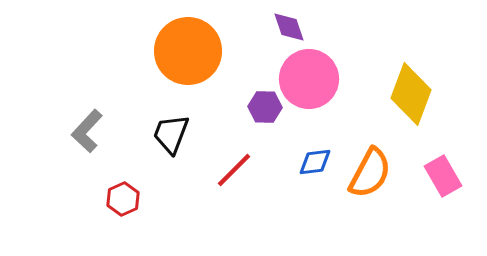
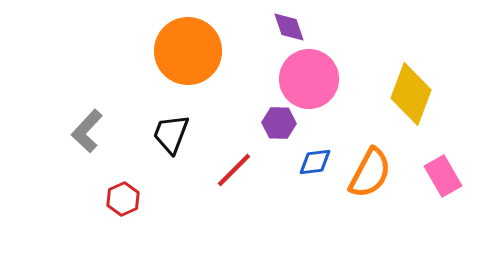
purple hexagon: moved 14 px right, 16 px down
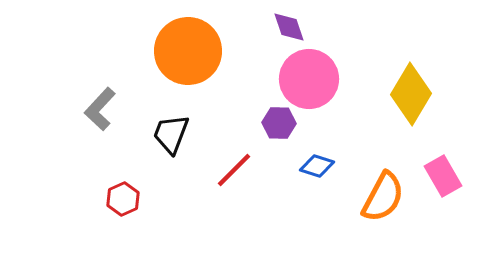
yellow diamond: rotated 10 degrees clockwise
gray L-shape: moved 13 px right, 22 px up
blue diamond: moved 2 px right, 4 px down; rotated 24 degrees clockwise
orange semicircle: moved 13 px right, 24 px down
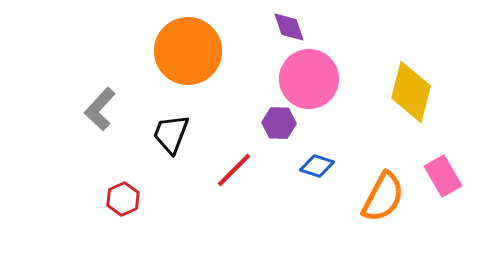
yellow diamond: moved 2 px up; rotated 16 degrees counterclockwise
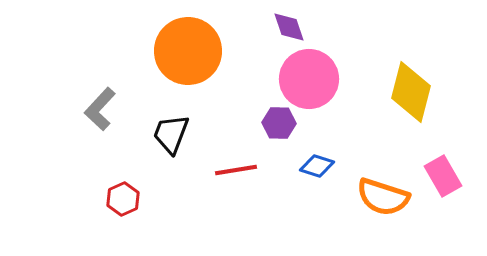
red line: moved 2 px right; rotated 36 degrees clockwise
orange semicircle: rotated 80 degrees clockwise
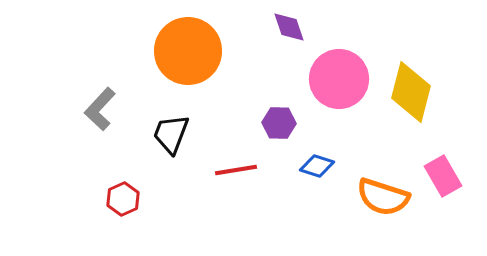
pink circle: moved 30 px right
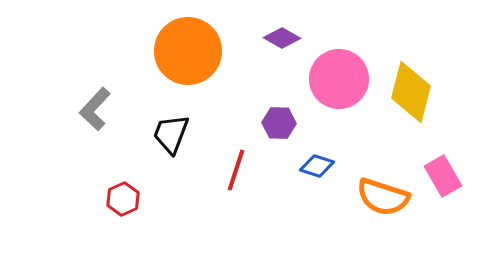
purple diamond: moved 7 px left, 11 px down; rotated 42 degrees counterclockwise
gray L-shape: moved 5 px left
red line: rotated 63 degrees counterclockwise
